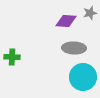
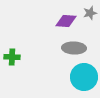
cyan circle: moved 1 px right
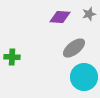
gray star: moved 1 px left, 1 px down
purple diamond: moved 6 px left, 4 px up
gray ellipse: rotated 40 degrees counterclockwise
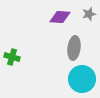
gray ellipse: rotated 45 degrees counterclockwise
green cross: rotated 14 degrees clockwise
cyan circle: moved 2 px left, 2 px down
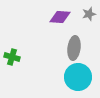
cyan circle: moved 4 px left, 2 px up
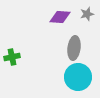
gray star: moved 2 px left
green cross: rotated 28 degrees counterclockwise
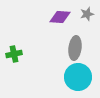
gray ellipse: moved 1 px right
green cross: moved 2 px right, 3 px up
